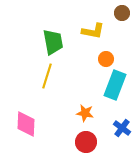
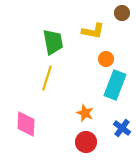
yellow line: moved 2 px down
orange star: rotated 12 degrees clockwise
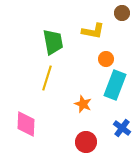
orange star: moved 2 px left, 9 px up
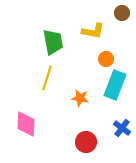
orange star: moved 3 px left, 6 px up; rotated 12 degrees counterclockwise
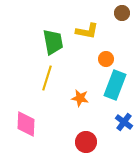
yellow L-shape: moved 6 px left
blue cross: moved 2 px right, 6 px up
